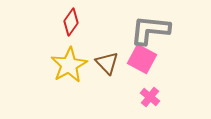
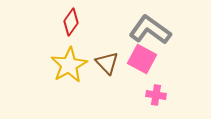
gray L-shape: rotated 30 degrees clockwise
pink cross: moved 6 px right, 2 px up; rotated 30 degrees counterclockwise
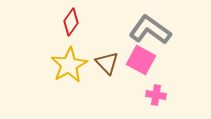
pink square: moved 1 px left, 1 px down
